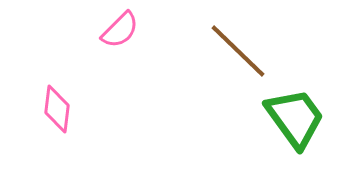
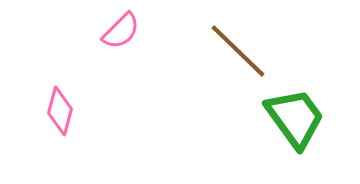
pink semicircle: moved 1 px right, 1 px down
pink diamond: moved 3 px right, 2 px down; rotated 9 degrees clockwise
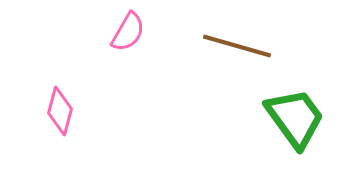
pink semicircle: moved 7 px right, 1 px down; rotated 15 degrees counterclockwise
brown line: moved 1 px left, 5 px up; rotated 28 degrees counterclockwise
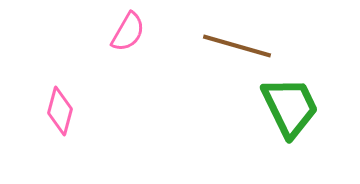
green trapezoid: moved 5 px left, 11 px up; rotated 10 degrees clockwise
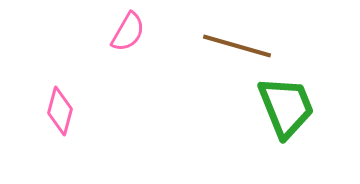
green trapezoid: moved 4 px left; rotated 4 degrees clockwise
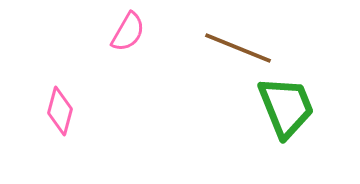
brown line: moved 1 px right, 2 px down; rotated 6 degrees clockwise
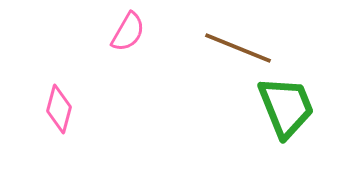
pink diamond: moved 1 px left, 2 px up
